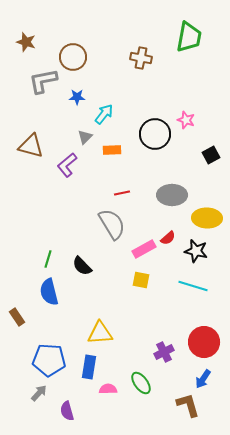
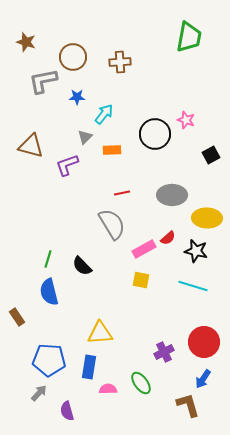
brown cross: moved 21 px left, 4 px down; rotated 15 degrees counterclockwise
purple L-shape: rotated 20 degrees clockwise
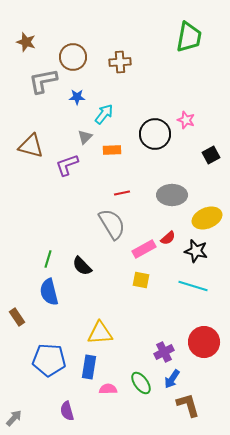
yellow ellipse: rotated 24 degrees counterclockwise
blue arrow: moved 31 px left
gray arrow: moved 25 px left, 25 px down
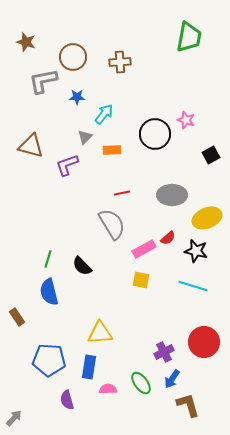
purple semicircle: moved 11 px up
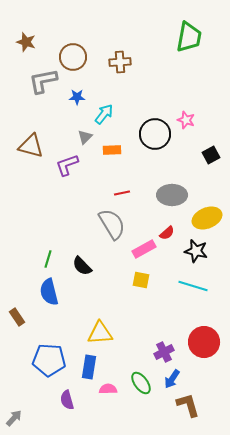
red semicircle: moved 1 px left, 5 px up
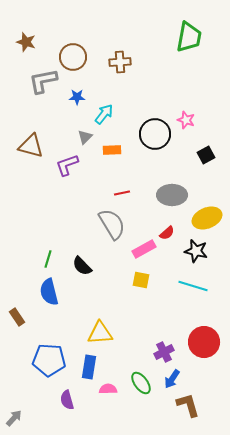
black square: moved 5 px left
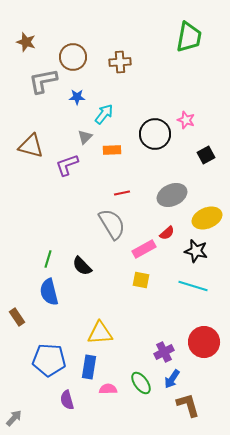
gray ellipse: rotated 24 degrees counterclockwise
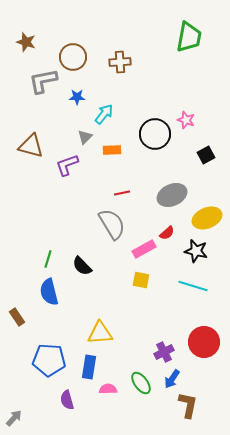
brown L-shape: rotated 28 degrees clockwise
